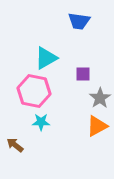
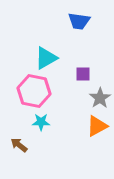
brown arrow: moved 4 px right
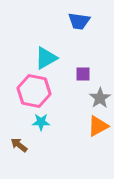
orange triangle: moved 1 px right
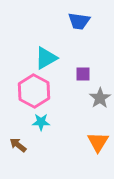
pink hexagon: rotated 16 degrees clockwise
orange triangle: moved 16 px down; rotated 30 degrees counterclockwise
brown arrow: moved 1 px left
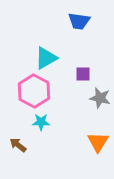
gray star: rotated 25 degrees counterclockwise
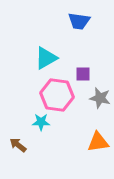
pink hexagon: moved 23 px right, 4 px down; rotated 20 degrees counterclockwise
orange triangle: rotated 50 degrees clockwise
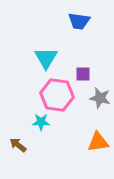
cyan triangle: rotated 30 degrees counterclockwise
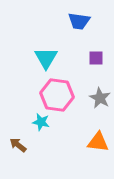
purple square: moved 13 px right, 16 px up
gray star: rotated 15 degrees clockwise
cyan star: rotated 12 degrees clockwise
orange triangle: rotated 15 degrees clockwise
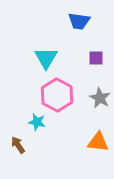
pink hexagon: rotated 20 degrees clockwise
cyan star: moved 4 px left
brown arrow: rotated 18 degrees clockwise
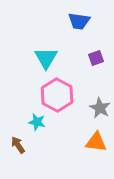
purple square: rotated 21 degrees counterclockwise
gray star: moved 10 px down
orange triangle: moved 2 px left
